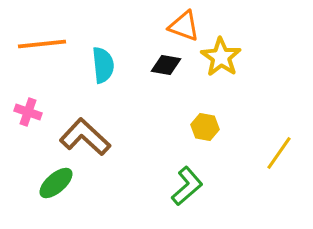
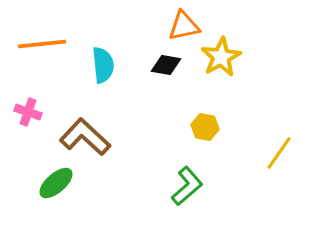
orange triangle: rotated 32 degrees counterclockwise
yellow star: rotated 9 degrees clockwise
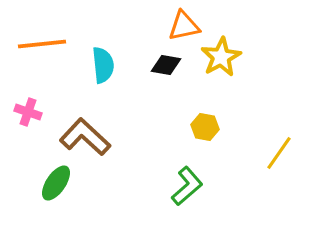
green ellipse: rotated 15 degrees counterclockwise
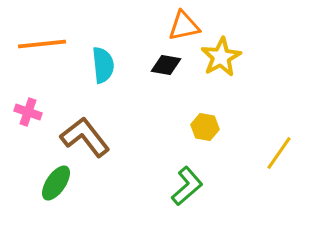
brown L-shape: rotated 9 degrees clockwise
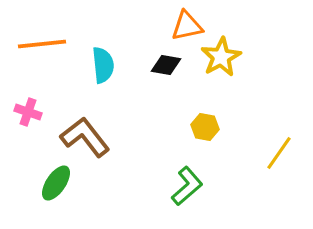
orange triangle: moved 3 px right
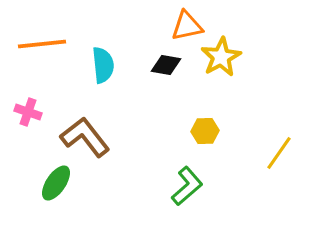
yellow hexagon: moved 4 px down; rotated 12 degrees counterclockwise
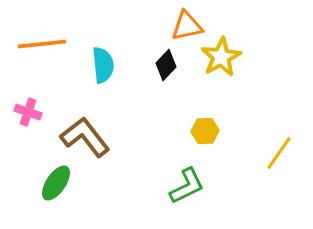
black diamond: rotated 56 degrees counterclockwise
green L-shape: rotated 15 degrees clockwise
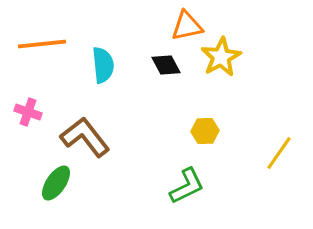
black diamond: rotated 72 degrees counterclockwise
